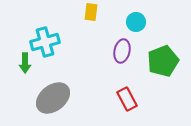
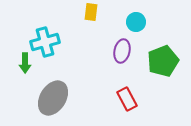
gray ellipse: rotated 20 degrees counterclockwise
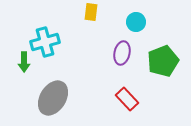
purple ellipse: moved 2 px down
green arrow: moved 1 px left, 1 px up
red rectangle: rotated 15 degrees counterclockwise
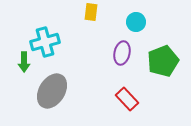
gray ellipse: moved 1 px left, 7 px up
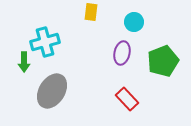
cyan circle: moved 2 px left
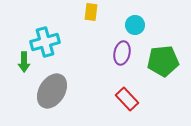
cyan circle: moved 1 px right, 3 px down
green pentagon: rotated 16 degrees clockwise
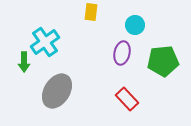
cyan cross: rotated 20 degrees counterclockwise
gray ellipse: moved 5 px right
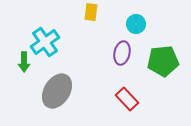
cyan circle: moved 1 px right, 1 px up
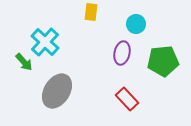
cyan cross: rotated 12 degrees counterclockwise
green arrow: rotated 42 degrees counterclockwise
